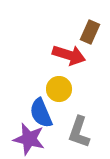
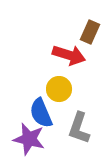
gray L-shape: moved 4 px up
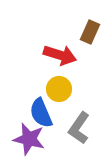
red arrow: moved 9 px left
gray L-shape: rotated 16 degrees clockwise
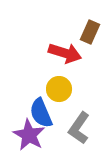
red arrow: moved 5 px right, 2 px up
purple star: moved 4 px up; rotated 16 degrees clockwise
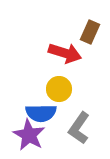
blue semicircle: rotated 68 degrees counterclockwise
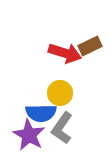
brown rectangle: moved 14 px down; rotated 40 degrees clockwise
yellow circle: moved 1 px right, 4 px down
gray L-shape: moved 17 px left
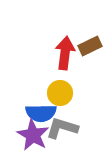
red arrow: rotated 100 degrees counterclockwise
gray L-shape: rotated 72 degrees clockwise
purple star: moved 4 px right
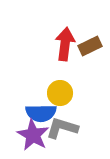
red arrow: moved 9 px up
